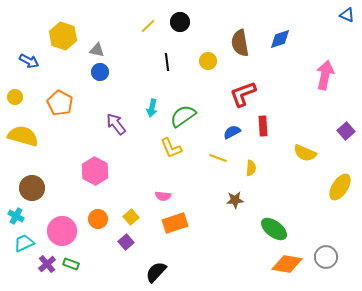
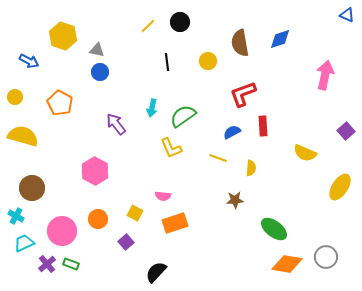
yellow square at (131, 217): moved 4 px right, 4 px up; rotated 21 degrees counterclockwise
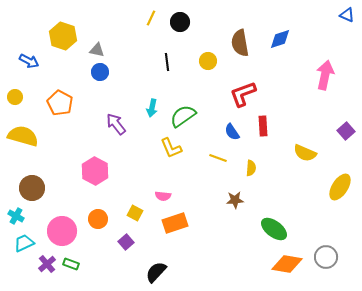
yellow line at (148, 26): moved 3 px right, 8 px up; rotated 21 degrees counterclockwise
blue semicircle at (232, 132): rotated 96 degrees counterclockwise
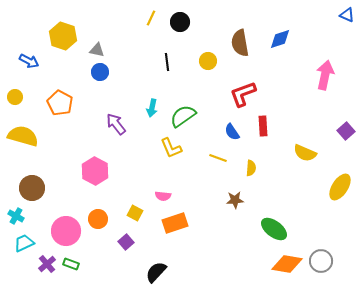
pink circle at (62, 231): moved 4 px right
gray circle at (326, 257): moved 5 px left, 4 px down
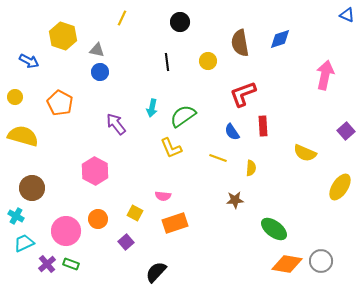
yellow line at (151, 18): moved 29 px left
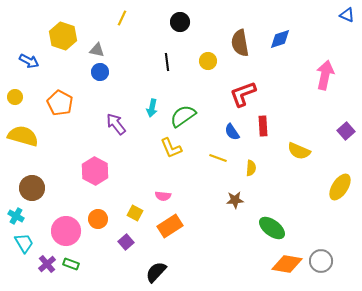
yellow semicircle at (305, 153): moved 6 px left, 2 px up
orange rectangle at (175, 223): moved 5 px left, 3 px down; rotated 15 degrees counterclockwise
green ellipse at (274, 229): moved 2 px left, 1 px up
cyan trapezoid at (24, 243): rotated 85 degrees clockwise
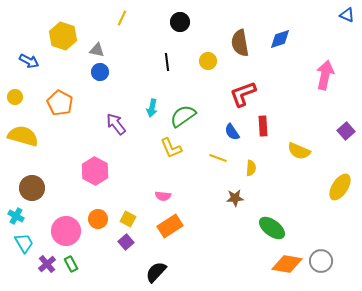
brown star at (235, 200): moved 2 px up
yellow square at (135, 213): moved 7 px left, 6 px down
green rectangle at (71, 264): rotated 42 degrees clockwise
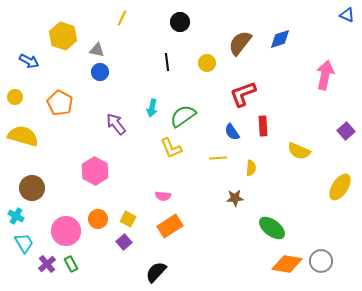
brown semicircle at (240, 43): rotated 48 degrees clockwise
yellow circle at (208, 61): moved 1 px left, 2 px down
yellow line at (218, 158): rotated 24 degrees counterclockwise
purple square at (126, 242): moved 2 px left
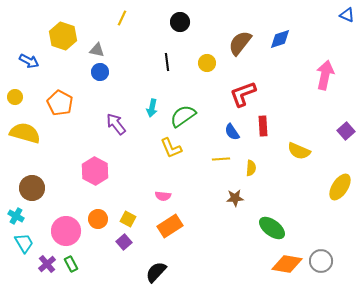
yellow semicircle at (23, 136): moved 2 px right, 3 px up
yellow line at (218, 158): moved 3 px right, 1 px down
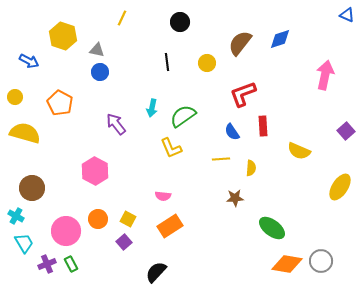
purple cross at (47, 264): rotated 18 degrees clockwise
